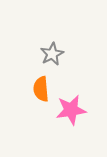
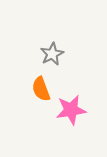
orange semicircle: rotated 15 degrees counterclockwise
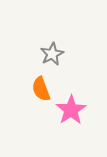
pink star: rotated 24 degrees counterclockwise
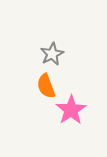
orange semicircle: moved 5 px right, 3 px up
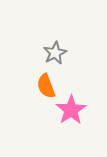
gray star: moved 3 px right, 1 px up
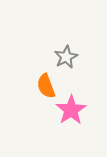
gray star: moved 11 px right, 4 px down
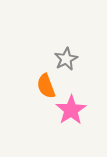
gray star: moved 2 px down
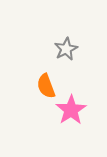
gray star: moved 10 px up
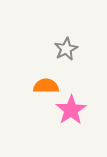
orange semicircle: rotated 110 degrees clockwise
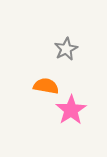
orange semicircle: rotated 10 degrees clockwise
